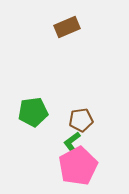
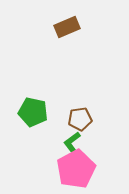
green pentagon: rotated 20 degrees clockwise
brown pentagon: moved 1 px left, 1 px up
pink pentagon: moved 2 px left, 3 px down
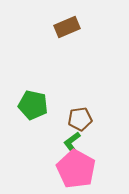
green pentagon: moved 7 px up
pink pentagon: rotated 15 degrees counterclockwise
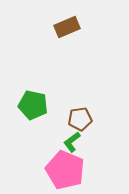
pink pentagon: moved 11 px left, 1 px down; rotated 6 degrees counterclockwise
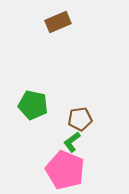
brown rectangle: moved 9 px left, 5 px up
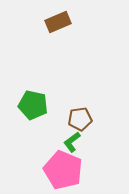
pink pentagon: moved 2 px left
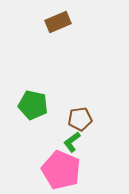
pink pentagon: moved 2 px left
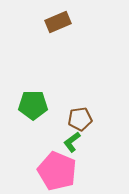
green pentagon: rotated 12 degrees counterclockwise
pink pentagon: moved 4 px left, 1 px down
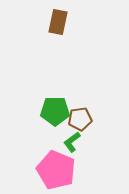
brown rectangle: rotated 55 degrees counterclockwise
green pentagon: moved 22 px right, 6 px down
pink pentagon: moved 1 px left, 1 px up
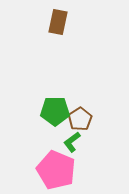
brown pentagon: rotated 25 degrees counterclockwise
